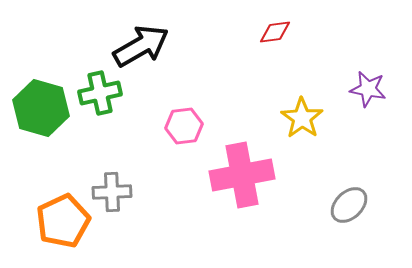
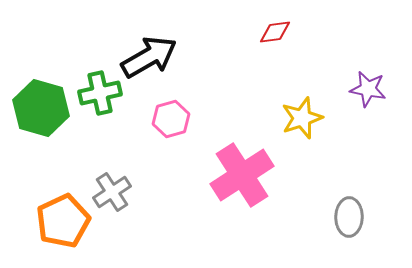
black arrow: moved 8 px right, 11 px down
yellow star: rotated 18 degrees clockwise
pink hexagon: moved 13 px left, 7 px up; rotated 9 degrees counterclockwise
pink cross: rotated 22 degrees counterclockwise
gray cross: rotated 30 degrees counterclockwise
gray ellipse: moved 12 px down; rotated 45 degrees counterclockwise
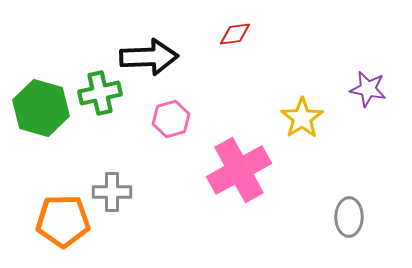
red diamond: moved 40 px left, 2 px down
black arrow: rotated 28 degrees clockwise
yellow star: rotated 15 degrees counterclockwise
pink cross: moved 3 px left, 5 px up; rotated 4 degrees clockwise
gray cross: rotated 33 degrees clockwise
orange pentagon: rotated 24 degrees clockwise
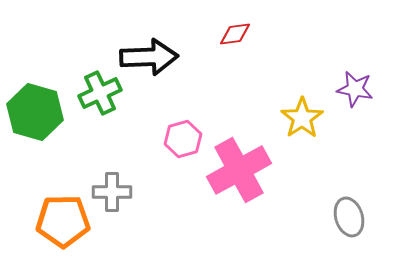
purple star: moved 13 px left
green cross: rotated 12 degrees counterclockwise
green hexagon: moved 6 px left, 4 px down
pink hexagon: moved 12 px right, 20 px down
gray ellipse: rotated 18 degrees counterclockwise
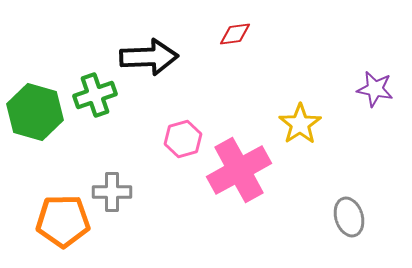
purple star: moved 20 px right
green cross: moved 5 px left, 2 px down; rotated 6 degrees clockwise
yellow star: moved 2 px left, 6 px down
